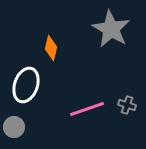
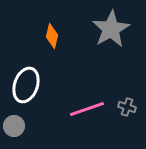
gray star: rotated 12 degrees clockwise
orange diamond: moved 1 px right, 12 px up
gray cross: moved 2 px down
gray circle: moved 1 px up
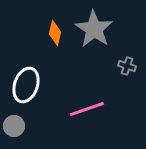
gray star: moved 17 px left; rotated 9 degrees counterclockwise
orange diamond: moved 3 px right, 3 px up
gray cross: moved 41 px up
